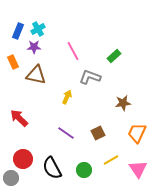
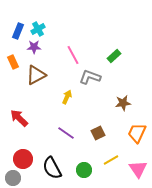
pink line: moved 4 px down
brown triangle: rotated 40 degrees counterclockwise
gray circle: moved 2 px right
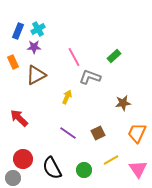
pink line: moved 1 px right, 2 px down
purple line: moved 2 px right
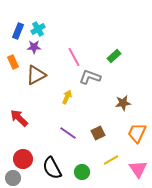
green circle: moved 2 px left, 2 px down
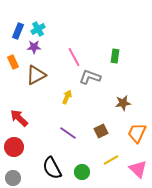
green rectangle: moved 1 px right; rotated 40 degrees counterclockwise
brown square: moved 3 px right, 2 px up
red circle: moved 9 px left, 12 px up
pink triangle: rotated 12 degrees counterclockwise
